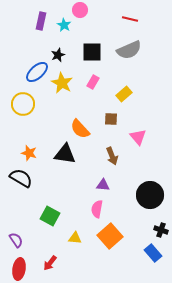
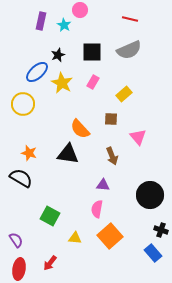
black triangle: moved 3 px right
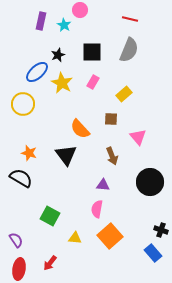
gray semicircle: rotated 45 degrees counterclockwise
black triangle: moved 2 px left, 1 px down; rotated 45 degrees clockwise
black circle: moved 13 px up
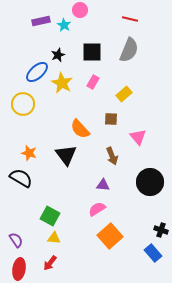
purple rectangle: rotated 66 degrees clockwise
pink semicircle: rotated 48 degrees clockwise
yellow triangle: moved 21 px left
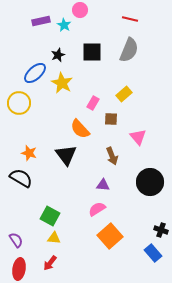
blue ellipse: moved 2 px left, 1 px down
pink rectangle: moved 21 px down
yellow circle: moved 4 px left, 1 px up
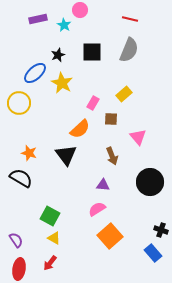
purple rectangle: moved 3 px left, 2 px up
orange semicircle: rotated 90 degrees counterclockwise
yellow triangle: rotated 24 degrees clockwise
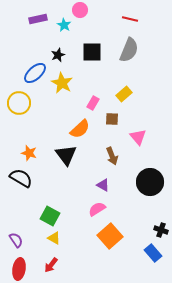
brown square: moved 1 px right
purple triangle: rotated 24 degrees clockwise
red arrow: moved 1 px right, 2 px down
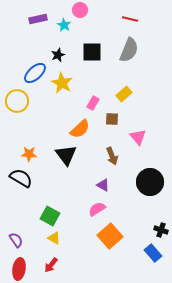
yellow circle: moved 2 px left, 2 px up
orange star: moved 1 px down; rotated 14 degrees counterclockwise
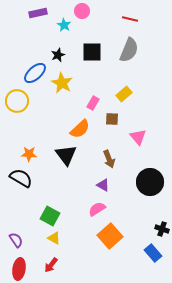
pink circle: moved 2 px right, 1 px down
purple rectangle: moved 6 px up
brown arrow: moved 3 px left, 3 px down
black cross: moved 1 px right, 1 px up
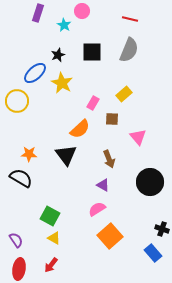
purple rectangle: rotated 60 degrees counterclockwise
